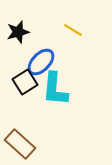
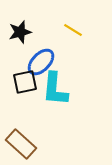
black star: moved 2 px right
black square: rotated 20 degrees clockwise
brown rectangle: moved 1 px right
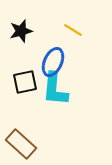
black star: moved 1 px right, 1 px up
blue ellipse: moved 12 px right; rotated 20 degrees counterclockwise
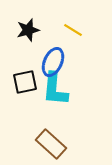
black star: moved 7 px right, 1 px up
brown rectangle: moved 30 px right
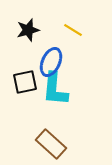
blue ellipse: moved 2 px left
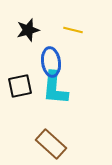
yellow line: rotated 18 degrees counterclockwise
blue ellipse: rotated 32 degrees counterclockwise
black square: moved 5 px left, 4 px down
cyan L-shape: moved 1 px up
